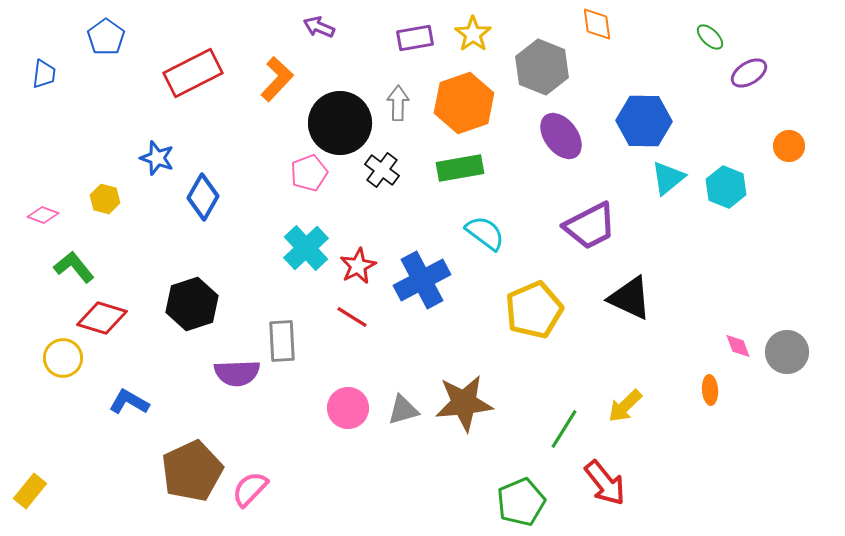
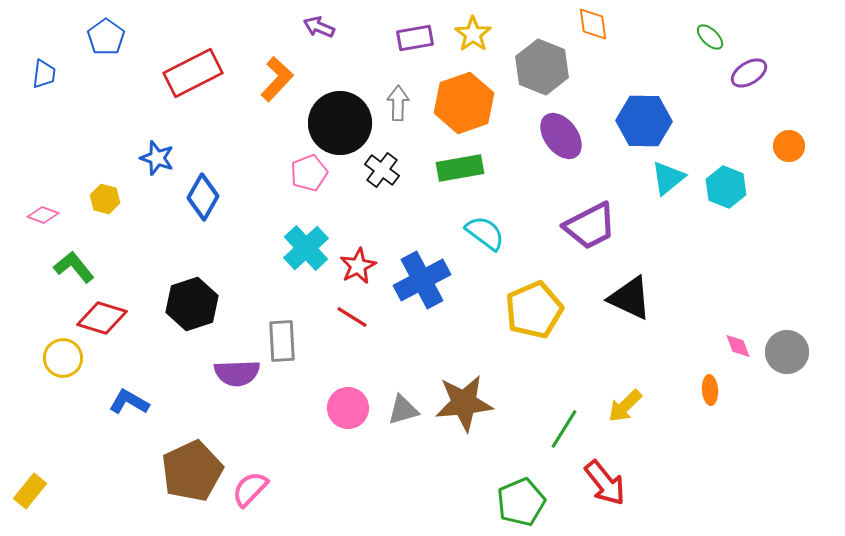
orange diamond at (597, 24): moved 4 px left
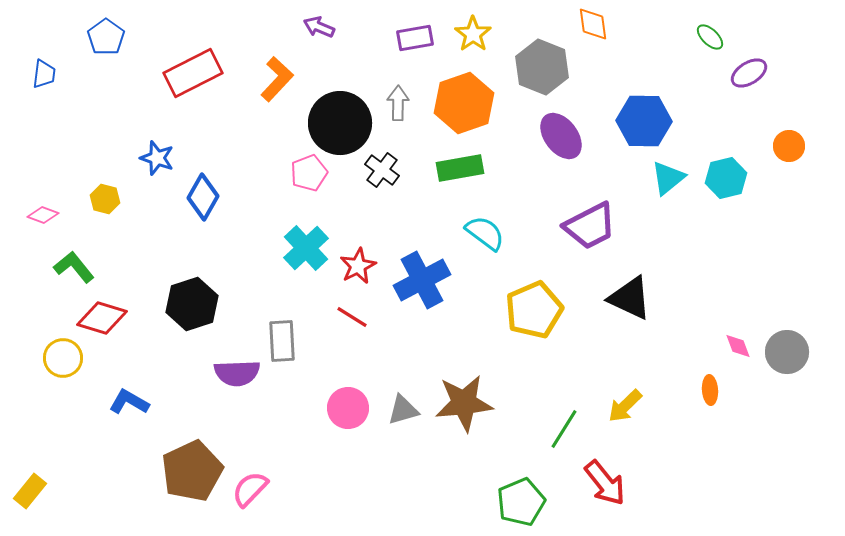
cyan hexagon at (726, 187): moved 9 px up; rotated 24 degrees clockwise
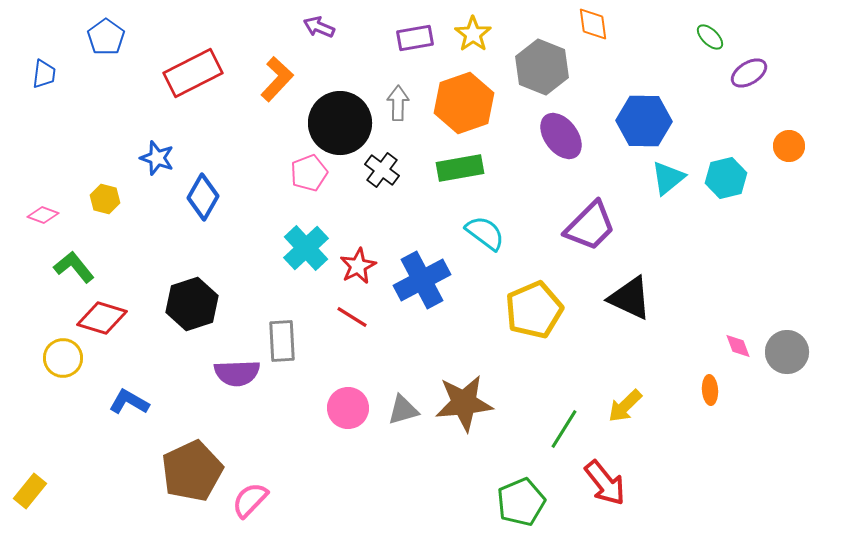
purple trapezoid at (590, 226): rotated 18 degrees counterclockwise
pink semicircle at (250, 489): moved 11 px down
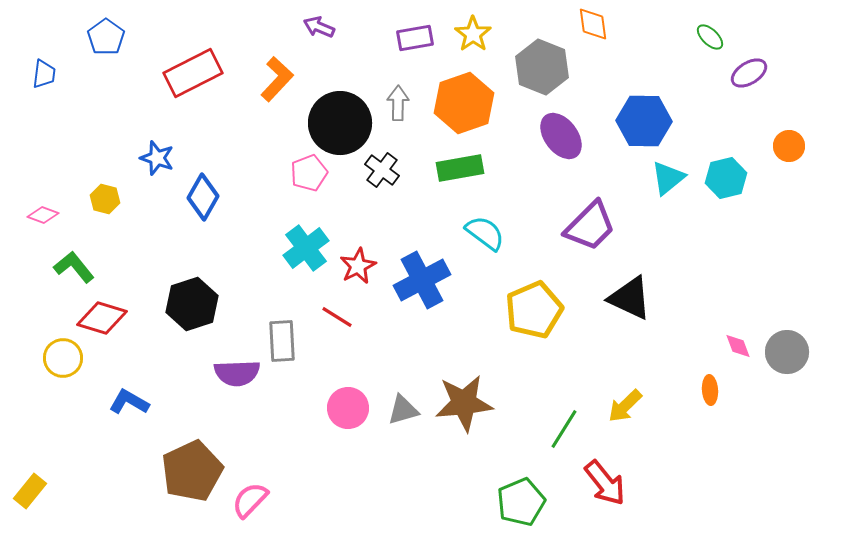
cyan cross at (306, 248): rotated 6 degrees clockwise
red line at (352, 317): moved 15 px left
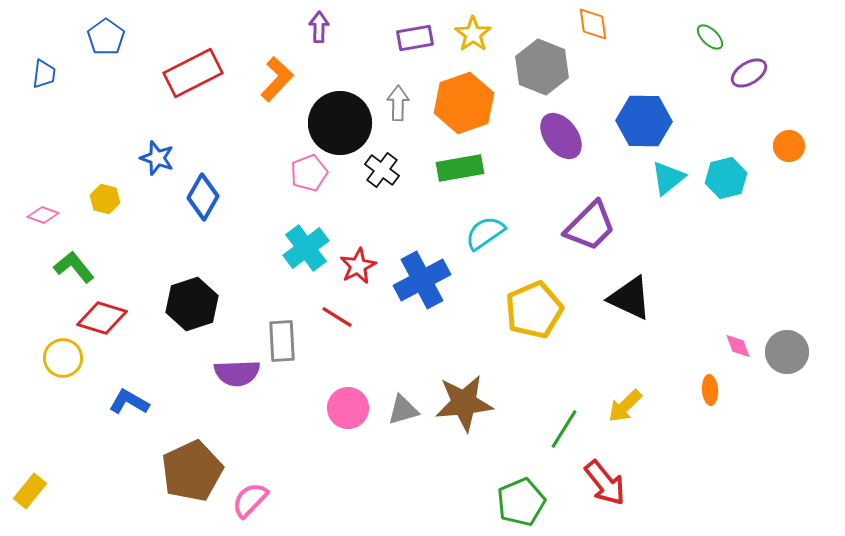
purple arrow at (319, 27): rotated 68 degrees clockwise
cyan semicircle at (485, 233): rotated 72 degrees counterclockwise
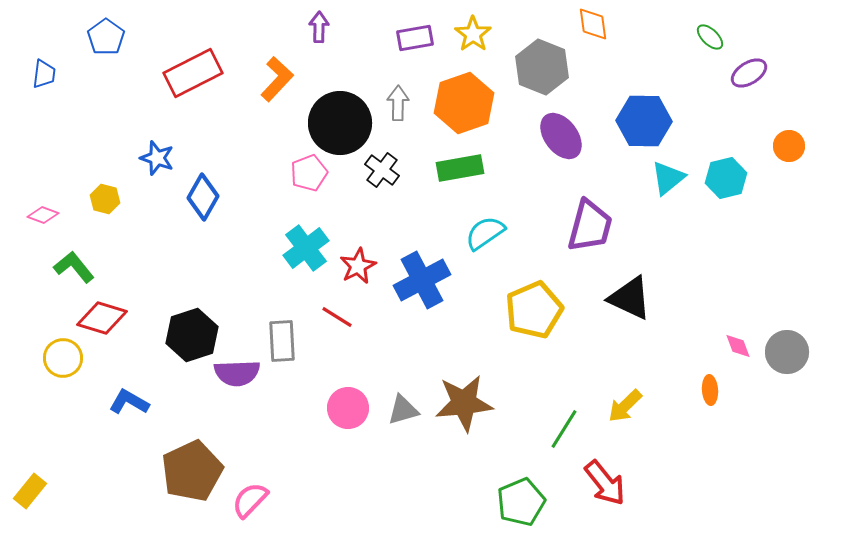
purple trapezoid at (590, 226): rotated 30 degrees counterclockwise
black hexagon at (192, 304): moved 31 px down
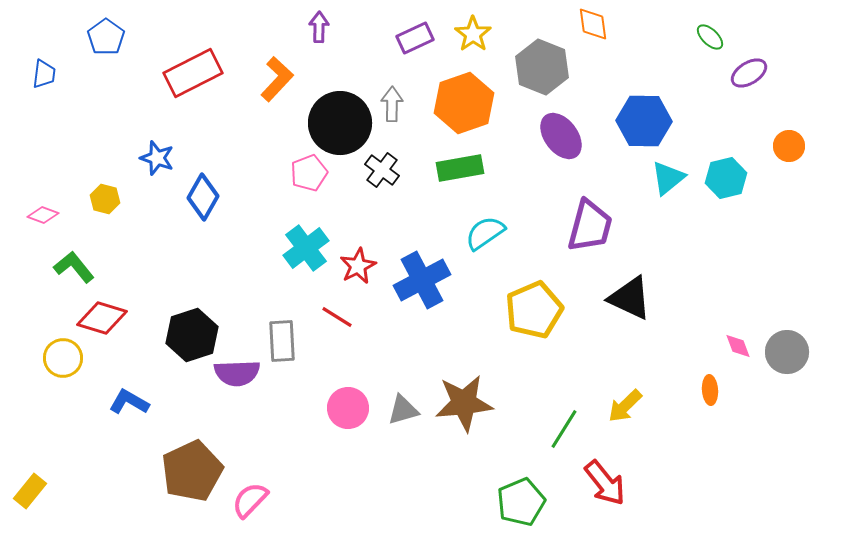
purple rectangle at (415, 38): rotated 15 degrees counterclockwise
gray arrow at (398, 103): moved 6 px left, 1 px down
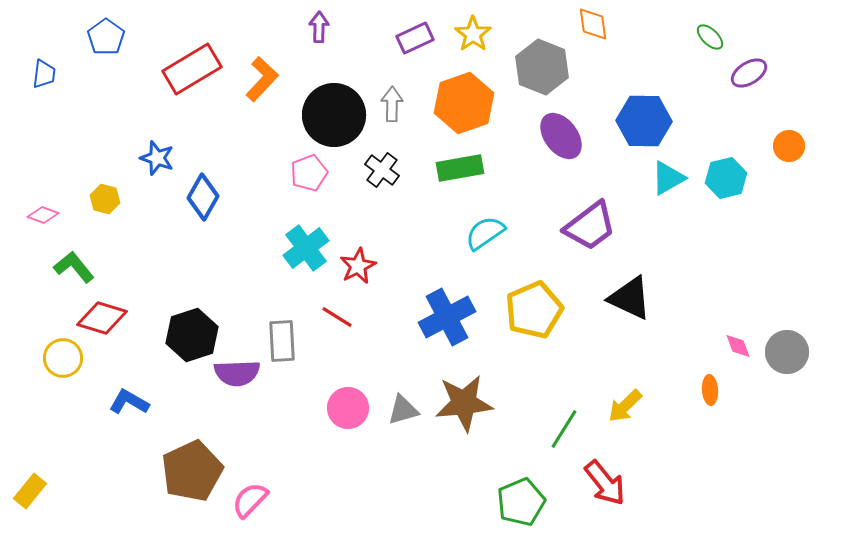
red rectangle at (193, 73): moved 1 px left, 4 px up; rotated 4 degrees counterclockwise
orange L-shape at (277, 79): moved 15 px left
black circle at (340, 123): moved 6 px left, 8 px up
cyan triangle at (668, 178): rotated 9 degrees clockwise
purple trapezoid at (590, 226): rotated 38 degrees clockwise
blue cross at (422, 280): moved 25 px right, 37 px down
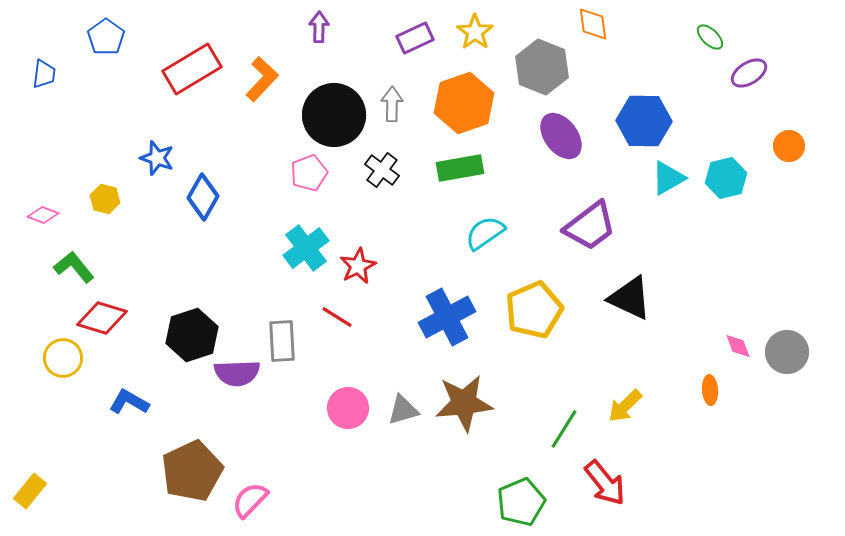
yellow star at (473, 34): moved 2 px right, 2 px up
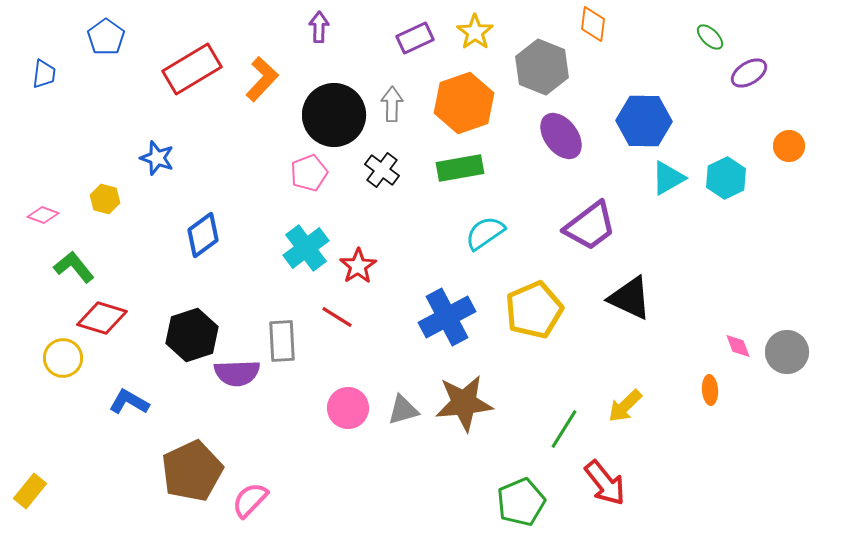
orange diamond at (593, 24): rotated 15 degrees clockwise
cyan hexagon at (726, 178): rotated 12 degrees counterclockwise
blue diamond at (203, 197): moved 38 px down; rotated 24 degrees clockwise
red star at (358, 266): rotated 6 degrees counterclockwise
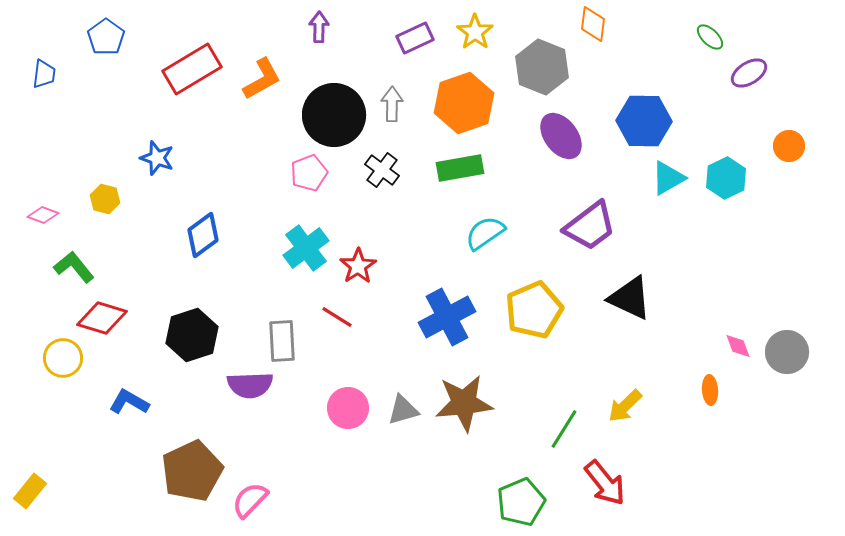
orange L-shape at (262, 79): rotated 18 degrees clockwise
purple semicircle at (237, 373): moved 13 px right, 12 px down
